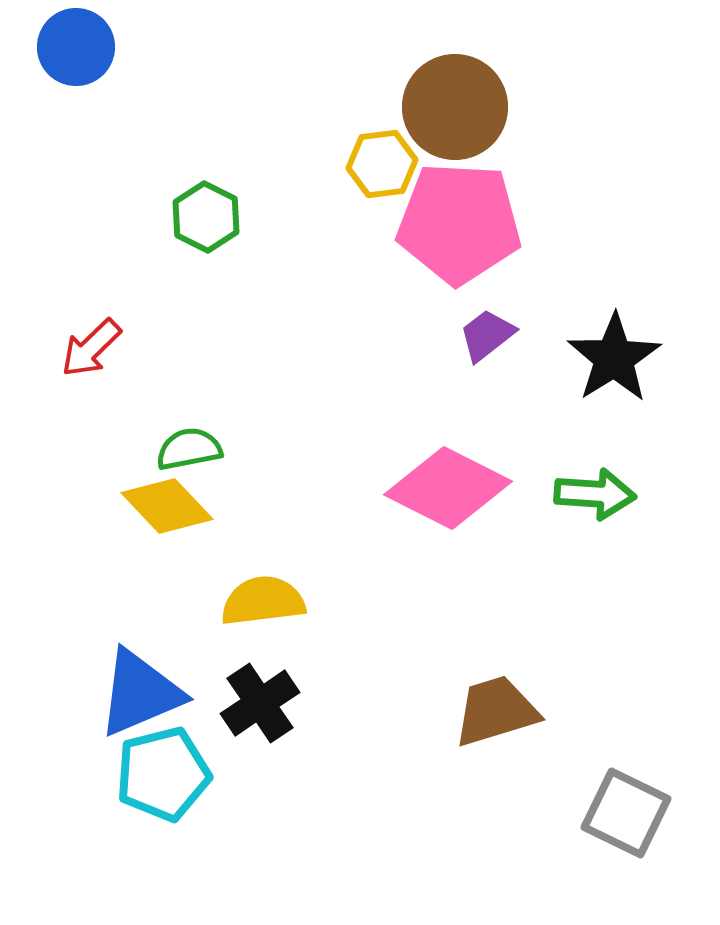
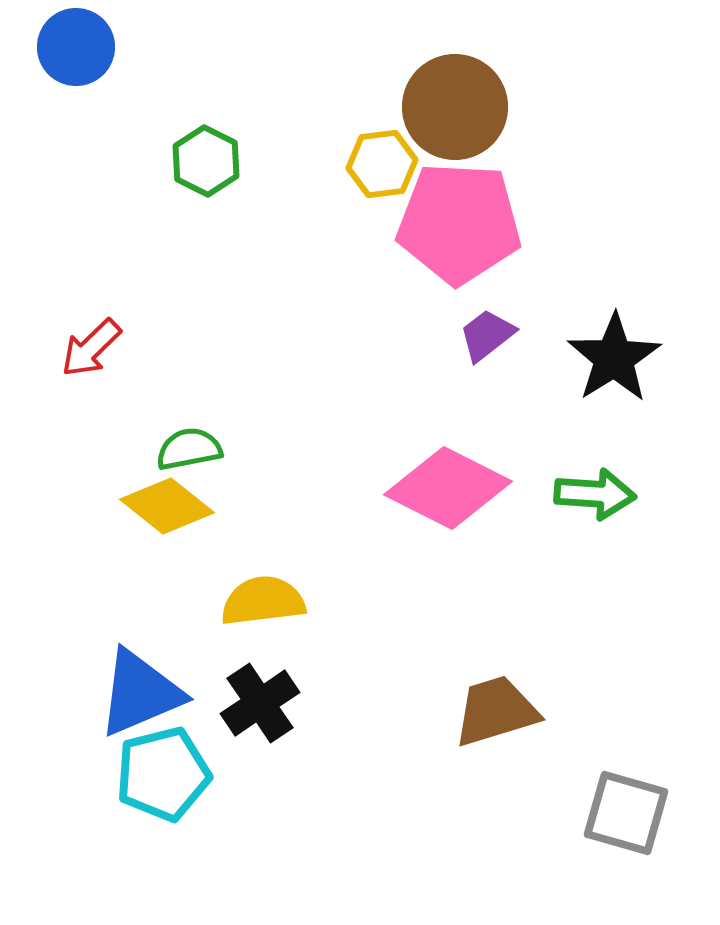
green hexagon: moved 56 px up
yellow diamond: rotated 8 degrees counterclockwise
gray square: rotated 10 degrees counterclockwise
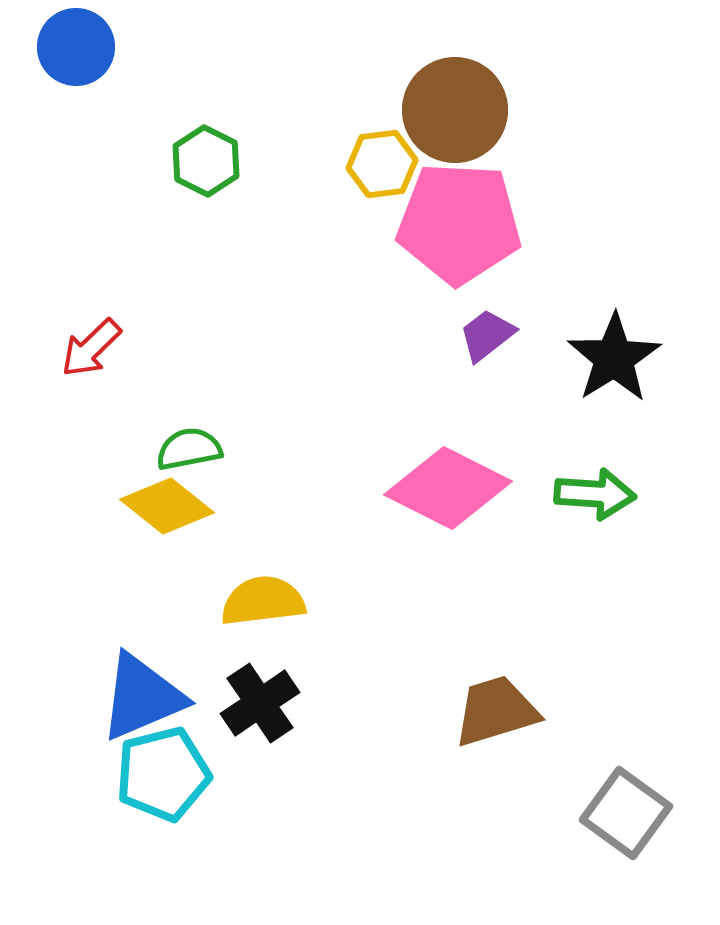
brown circle: moved 3 px down
blue triangle: moved 2 px right, 4 px down
gray square: rotated 20 degrees clockwise
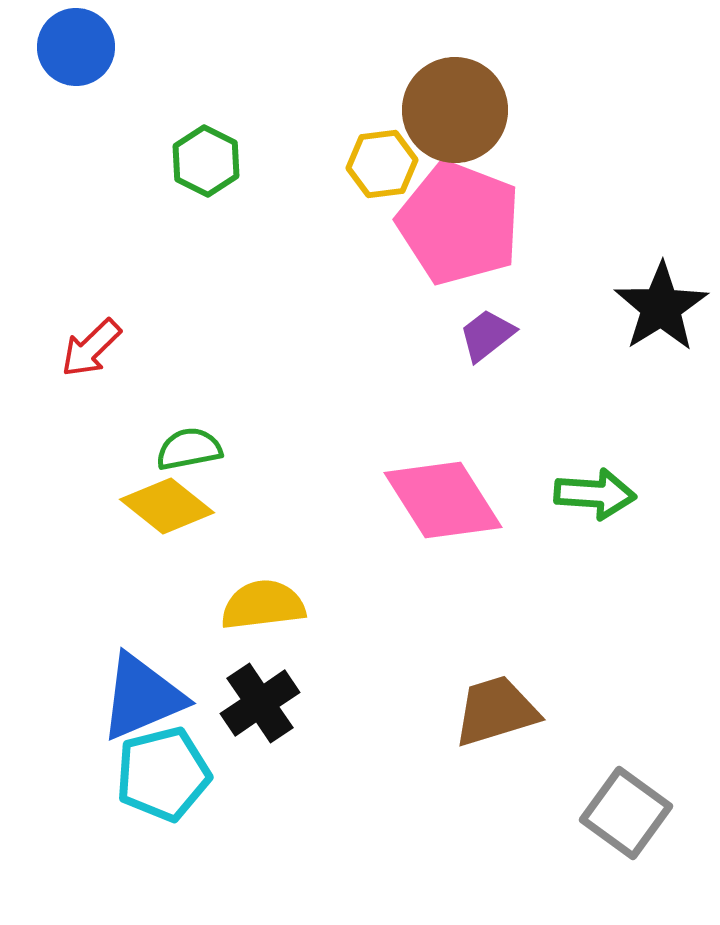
pink pentagon: rotated 18 degrees clockwise
black star: moved 47 px right, 51 px up
pink diamond: moved 5 px left, 12 px down; rotated 31 degrees clockwise
yellow semicircle: moved 4 px down
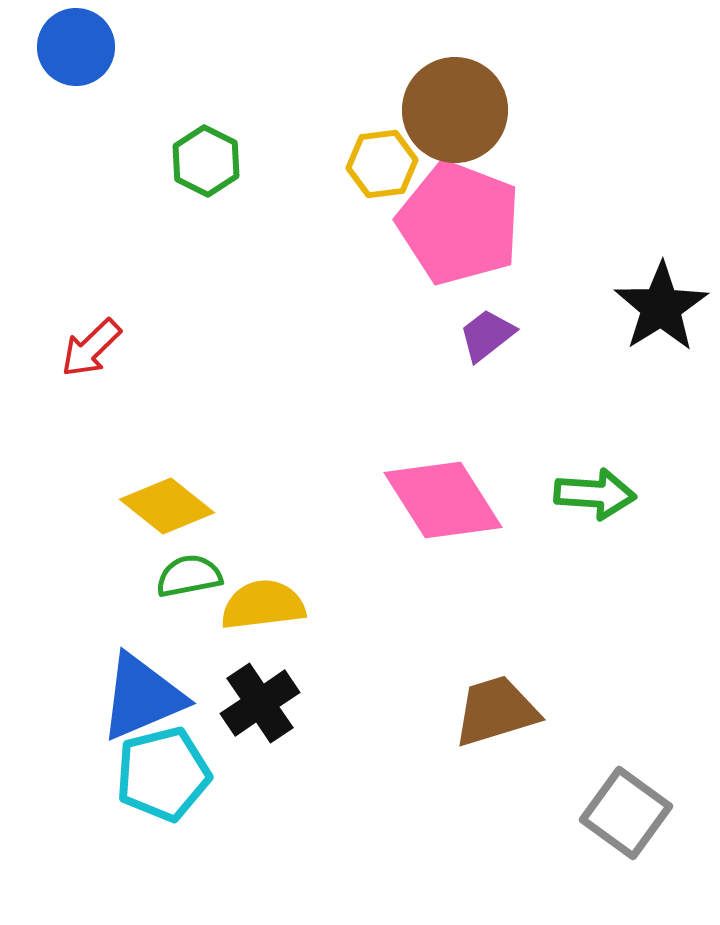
green semicircle: moved 127 px down
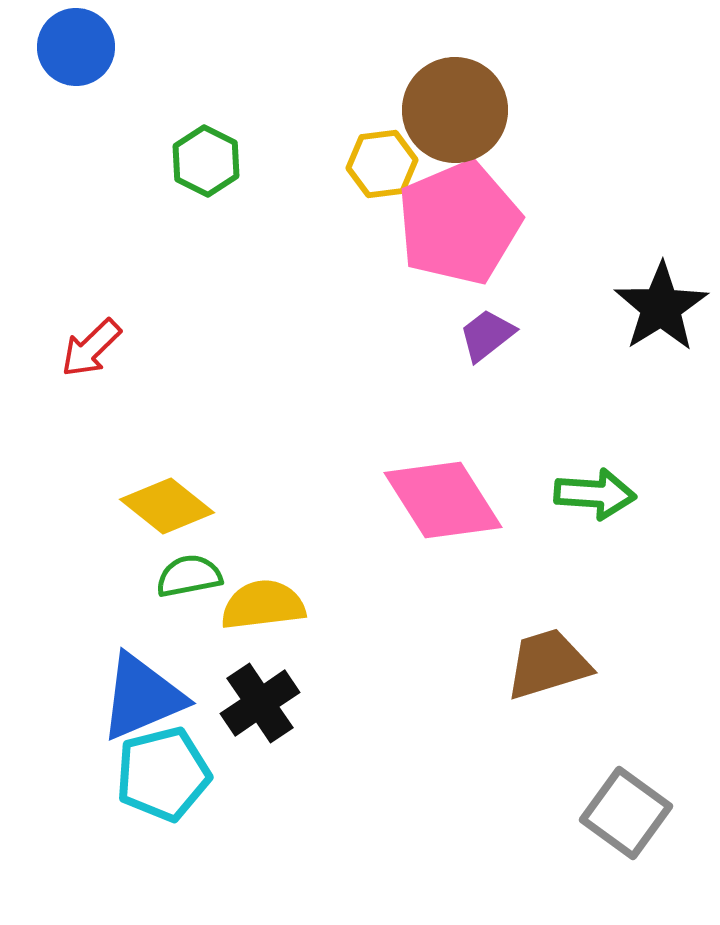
pink pentagon: rotated 28 degrees clockwise
brown trapezoid: moved 52 px right, 47 px up
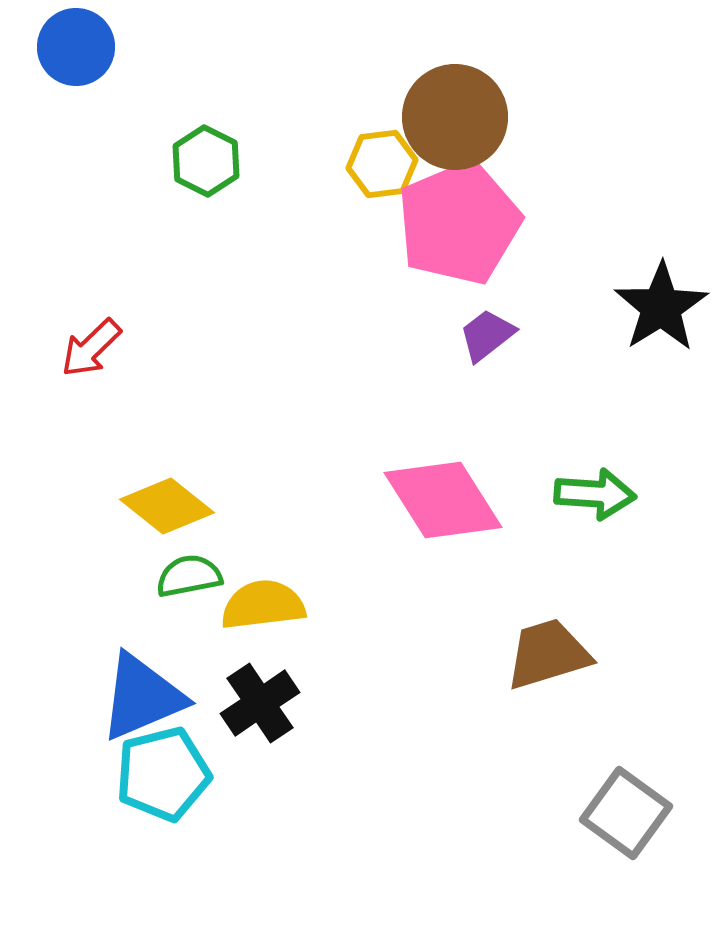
brown circle: moved 7 px down
brown trapezoid: moved 10 px up
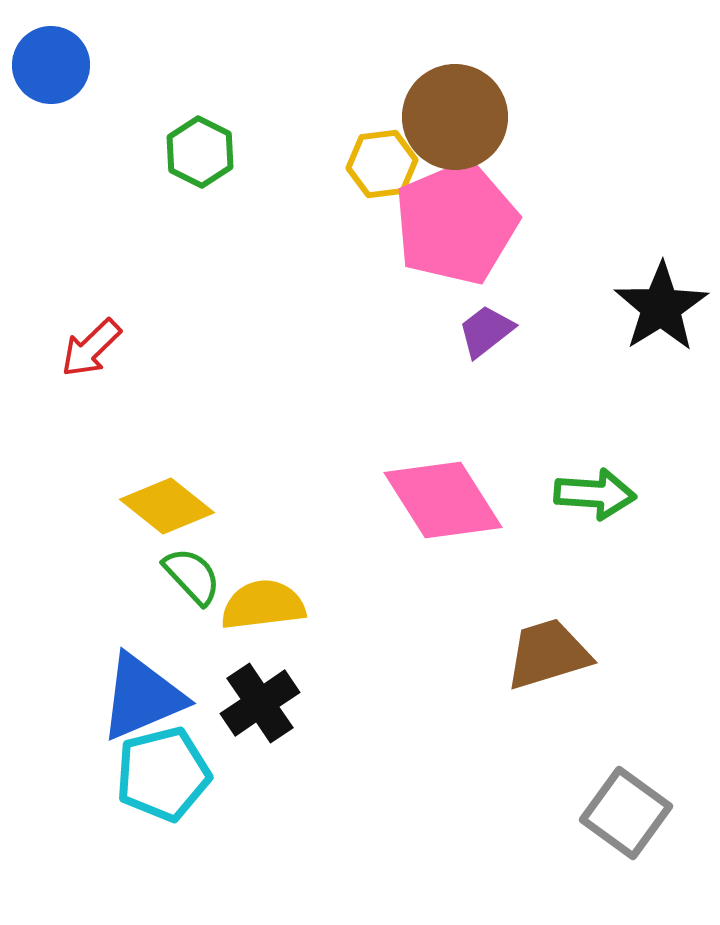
blue circle: moved 25 px left, 18 px down
green hexagon: moved 6 px left, 9 px up
pink pentagon: moved 3 px left
purple trapezoid: moved 1 px left, 4 px up
green semicircle: moved 3 px right; rotated 58 degrees clockwise
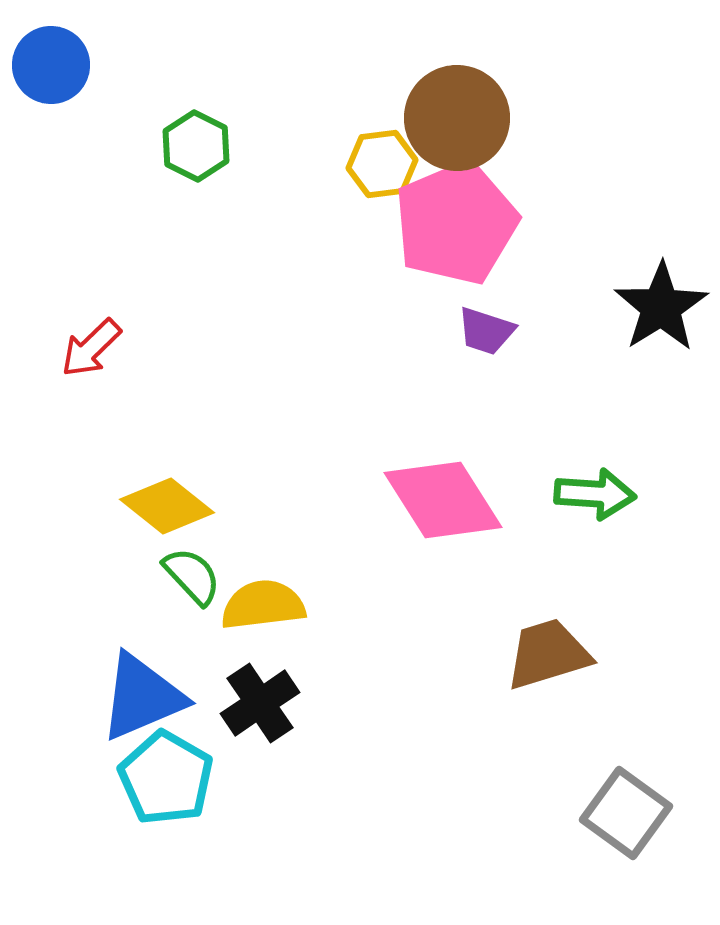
brown circle: moved 2 px right, 1 px down
green hexagon: moved 4 px left, 6 px up
purple trapezoid: rotated 124 degrees counterclockwise
cyan pentagon: moved 3 px right, 4 px down; rotated 28 degrees counterclockwise
